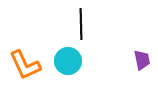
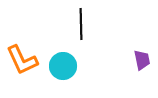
cyan circle: moved 5 px left, 5 px down
orange L-shape: moved 3 px left, 5 px up
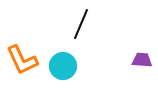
black line: rotated 24 degrees clockwise
purple trapezoid: rotated 75 degrees counterclockwise
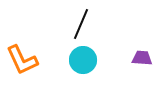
purple trapezoid: moved 2 px up
cyan circle: moved 20 px right, 6 px up
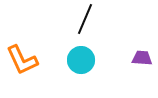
black line: moved 4 px right, 5 px up
cyan circle: moved 2 px left
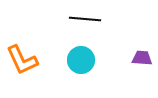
black line: rotated 72 degrees clockwise
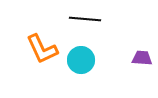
orange L-shape: moved 20 px right, 11 px up
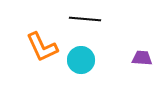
orange L-shape: moved 2 px up
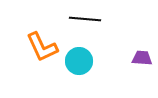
cyan circle: moved 2 px left, 1 px down
